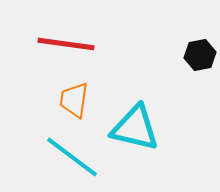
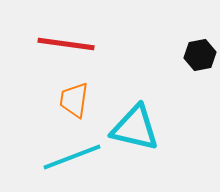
cyan line: rotated 58 degrees counterclockwise
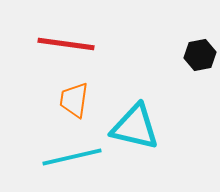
cyan triangle: moved 1 px up
cyan line: rotated 8 degrees clockwise
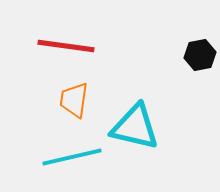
red line: moved 2 px down
